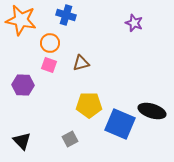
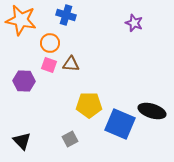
brown triangle: moved 10 px left, 1 px down; rotated 18 degrees clockwise
purple hexagon: moved 1 px right, 4 px up
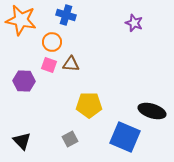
orange circle: moved 2 px right, 1 px up
blue square: moved 5 px right, 13 px down
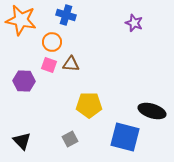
blue square: rotated 8 degrees counterclockwise
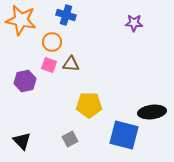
purple star: rotated 18 degrees counterclockwise
purple hexagon: moved 1 px right; rotated 15 degrees counterclockwise
black ellipse: moved 1 px down; rotated 24 degrees counterclockwise
blue square: moved 1 px left, 2 px up
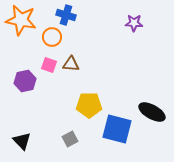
orange circle: moved 5 px up
black ellipse: rotated 36 degrees clockwise
blue square: moved 7 px left, 6 px up
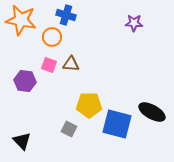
purple hexagon: rotated 20 degrees clockwise
blue square: moved 5 px up
gray square: moved 1 px left, 10 px up; rotated 35 degrees counterclockwise
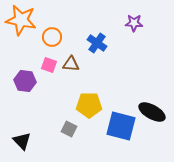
blue cross: moved 31 px right, 28 px down; rotated 18 degrees clockwise
blue square: moved 4 px right, 2 px down
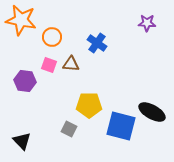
purple star: moved 13 px right
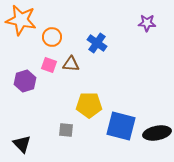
purple hexagon: rotated 25 degrees counterclockwise
black ellipse: moved 5 px right, 21 px down; rotated 40 degrees counterclockwise
gray square: moved 3 px left, 1 px down; rotated 21 degrees counterclockwise
black triangle: moved 3 px down
